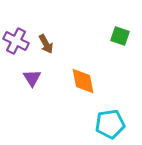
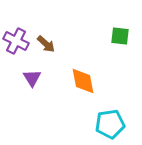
green square: rotated 12 degrees counterclockwise
brown arrow: rotated 18 degrees counterclockwise
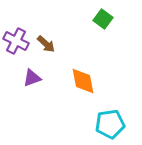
green square: moved 17 px left, 17 px up; rotated 30 degrees clockwise
purple triangle: rotated 42 degrees clockwise
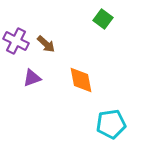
orange diamond: moved 2 px left, 1 px up
cyan pentagon: moved 1 px right
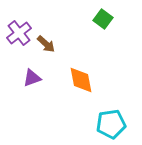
purple cross: moved 3 px right, 8 px up; rotated 25 degrees clockwise
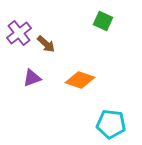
green square: moved 2 px down; rotated 12 degrees counterclockwise
orange diamond: moved 1 px left; rotated 60 degrees counterclockwise
cyan pentagon: rotated 16 degrees clockwise
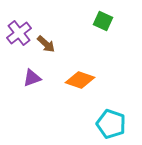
cyan pentagon: rotated 12 degrees clockwise
